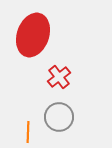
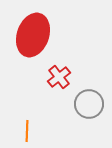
gray circle: moved 30 px right, 13 px up
orange line: moved 1 px left, 1 px up
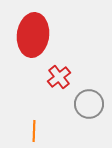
red ellipse: rotated 12 degrees counterclockwise
orange line: moved 7 px right
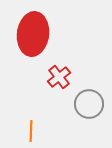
red ellipse: moved 1 px up
orange line: moved 3 px left
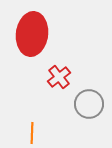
red ellipse: moved 1 px left
orange line: moved 1 px right, 2 px down
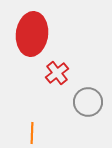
red cross: moved 2 px left, 4 px up
gray circle: moved 1 px left, 2 px up
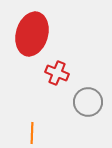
red ellipse: rotated 9 degrees clockwise
red cross: rotated 30 degrees counterclockwise
